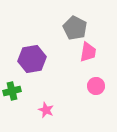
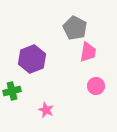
purple hexagon: rotated 12 degrees counterclockwise
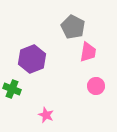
gray pentagon: moved 2 px left, 1 px up
green cross: moved 2 px up; rotated 36 degrees clockwise
pink star: moved 5 px down
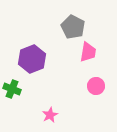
pink star: moved 4 px right; rotated 21 degrees clockwise
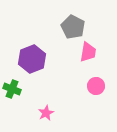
pink star: moved 4 px left, 2 px up
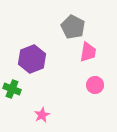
pink circle: moved 1 px left, 1 px up
pink star: moved 4 px left, 2 px down
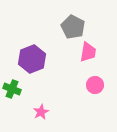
pink star: moved 1 px left, 3 px up
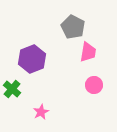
pink circle: moved 1 px left
green cross: rotated 18 degrees clockwise
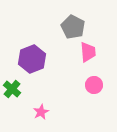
pink trapezoid: rotated 15 degrees counterclockwise
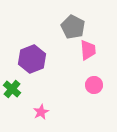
pink trapezoid: moved 2 px up
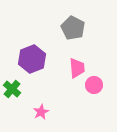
gray pentagon: moved 1 px down
pink trapezoid: moved 11 px left, 18 px down
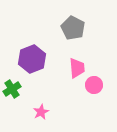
green cross: rotated 18 degrees clockwise
